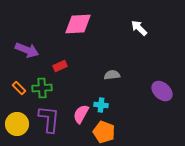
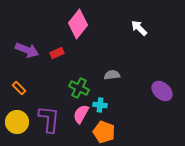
pink diamond: rotated 48 degrees counterclockwise
red rectangle: moved 3 px left, 13 px up
green cross: moved 37 px right; rotated 30 degrees clockwise
cyan cross: moved 1 px left
yellow circle: moved 2 px up
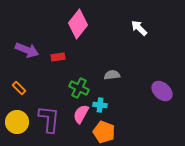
red rectangle: moved 1 px right, 4 px down; rotated 16 degrees clockwise
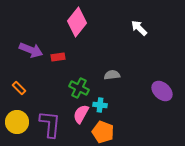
pink diamond: moved 1 px left, 2 px up
purple arrow: moved 4 px right
purple L-shape: moved 1 px right, 5 px down
orange pentagon: moved 1 px left
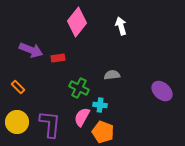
white arrow: moved 18 px left, 2 px up; rotated 30 degrees clockwise
red rectangle: moved 1 px down
orange rectangle: moved 1 px left, 1 px up
pink semicircle: moved 1 px right, 3 px down
